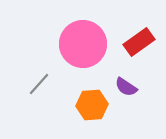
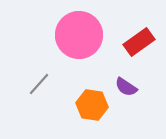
pink circle: moved 4 px left, 9 px up
orange hexagon: rotated 12 degrees clockwise
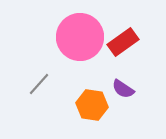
pink circle: moved 1 px right, 2 px down
red rectangle: moved 16 px left
purple semicircle: moved 3 px left, 2 px down
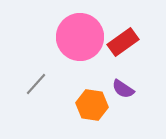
gray line: moved 3 px left
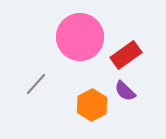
red rectangle: moved 3 px right, 13 px down
purple semicircle: moved 2 px right, 2 px down; rotated 10 degrees clockwise
orange hexagon: rotated 24 degrees clockwise
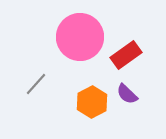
purple semicircle: moved 2 px right, 3 px down
orange hexagon: moved 3 px up
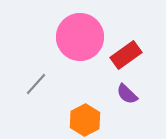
orange hexagon: moved 7 px left, 18 px down
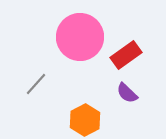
purple semicircle: moved 1 px up
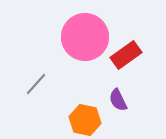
pink circle: moved 5 px right
purple semicircle: moved 9 px left, 7 px down; rotated 20 degrees clockwise
orange hexagon: rotated 20 degrees counterclockwise
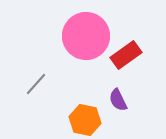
pink circle: moved 1 px right, 1 px up
